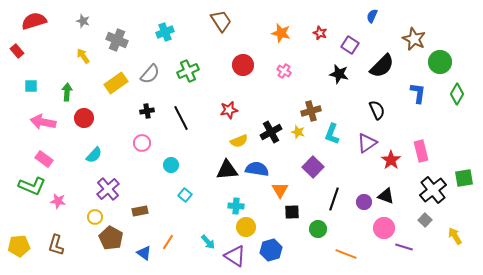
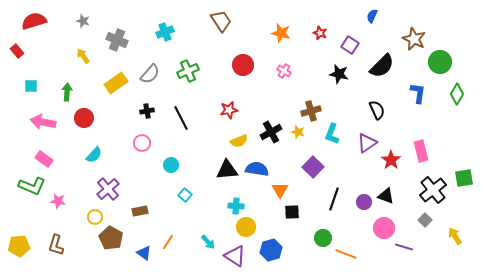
green circle at (318, 229): moved 5 px right, 9 px down
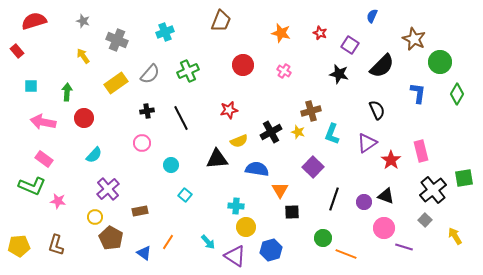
brown trapezoid at (221, 21): rotated 55 degrees clockwise
black triangle at (227, 170): moved 10 px left, 11 px up
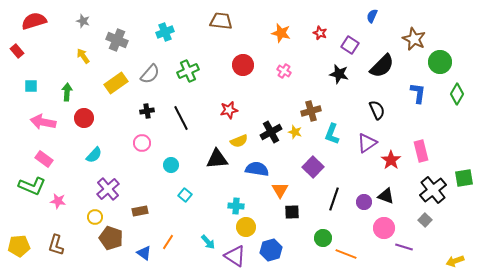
brown trapezoid at (221, 21): rotated 105 degrees counterclockwise
yellow star at (298, 132): moved 3 px left
yellow arrow at (455, 236): moved 25 px down; rotated 78 degrees counterclockwise
brown pentagon at (111, 238): rotated 10 degrees counterclockwise
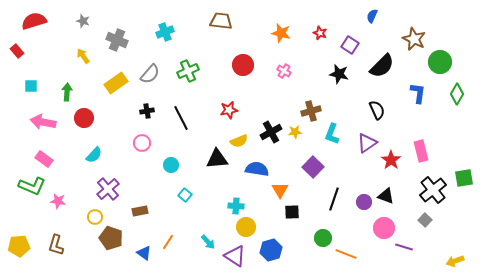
yellow star at (295, 132): rotated 24 degrees counterclockwise
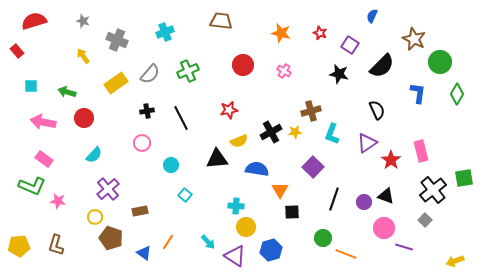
green arrow at (67, 92): rotated 78 degrees counterclockwise
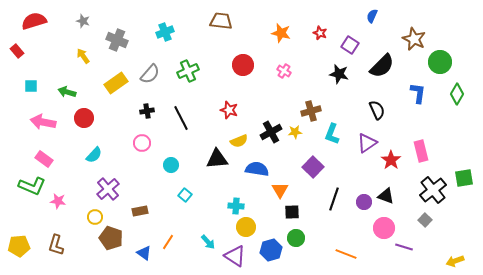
red star at (229, 110): rotated 30 degrees clockwise
green circle at (323, 238): moved 27 px left
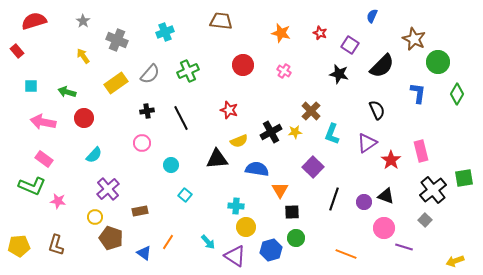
gray star at (83, 21): rotated 16 degrees clockwise
green circle at (440, 62): moved 2 px left
brown cross at (311, 111): rotated 30 degrees counterclockwise
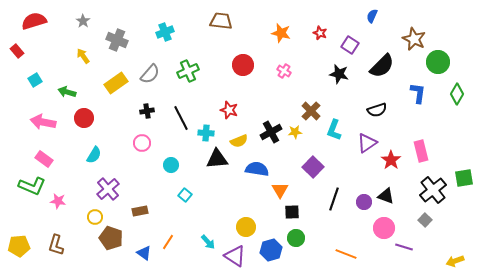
cyan square at (31, 86): moved 4 px right, 6 px up; rotated 32 degrees counterclockwise
black semicircle at (377, 110): rotated 96 degrees clockwise
cyan L-shape at (332, 134): moved 2 px right, 4 px up
cyan semicircle at (94, 155): rotated 12 degrees counterclockwise
cyan cross at (236, 206): moved 30 px left, 73 px up
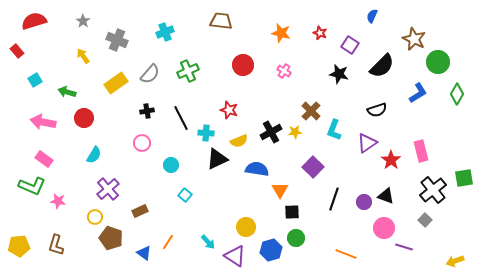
blue L-shape at (418, 93): rotated 50 degrees clockwise
black triangle at (217, 159): rotated 20 degrees counterclockwise
brown rectangle at (140, 211): rotated 14 degrees counterclockwise
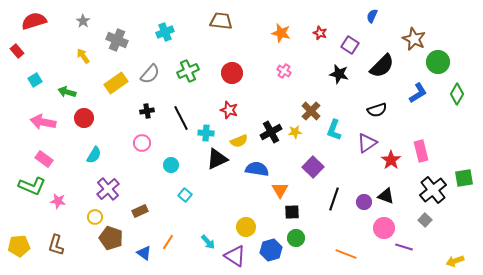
red circle at (243, 65): moved 11 px left, 8 px down
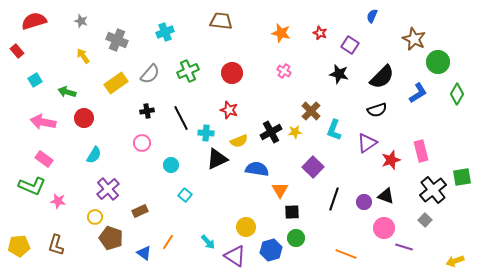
gray star at (83, 21): moved 2 px left; rotated 16 degrees counterclockwise
black semicircle at (382, 66): moved 11 px down
red star at (391, 160): rotated 18 degrees clockwise
green square at (464, 178): moved 2 px left, 1 px up
